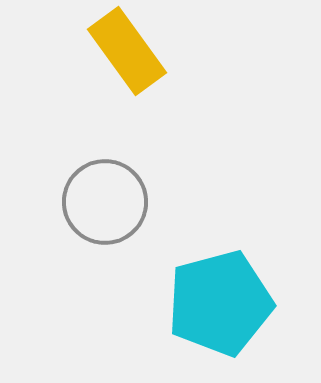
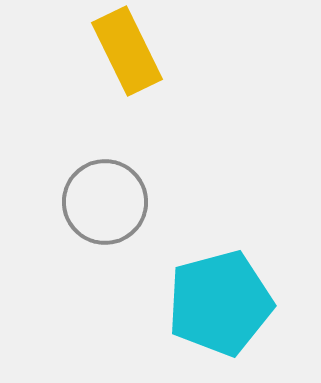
yellow rectangle: rotated 10 degrees clockwise
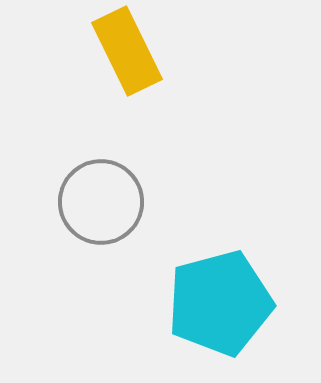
gray circle: moved 4 px left
